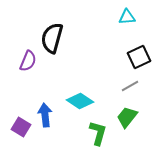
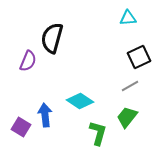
cyan triangle: moved 1 px right, 1 px down
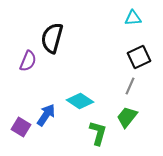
cyan triangle: moved 5 px right
gray line: rotated 36 degrees counterclockwise
blue arrow: moved 1 px right; rotated 40 degrees clockwise
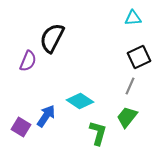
black semicircle: rotated 12 degrees clockwise
blue arrow: moved 1 px down
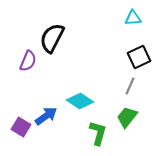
blue arrow: rotated 20 degrees clockwise
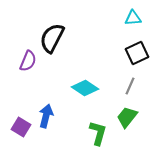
black square: moved 2 px left, 4 px up
cyan diamond: moved 5 px right, 13 px up
blue arrow: rotated 40 degrees counterclockwise
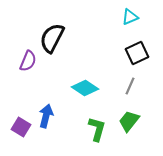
cyan triangle: moved 3 px left, 1 px up; rotated 18 degrees counterclockwise
green trapezoid: moved 2 px right, 4 px down
green L-shape: moved 1 px left, 4 px up
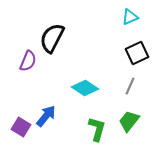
blue arrow: rotated 25 degrees clockwise
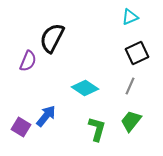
green trapezoid: moved 2 px right
